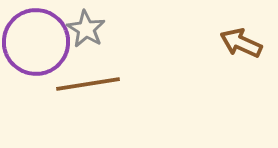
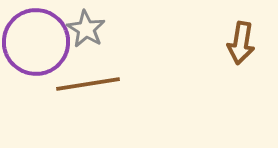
brown arrow: rotated 105 degrees counterclockwise
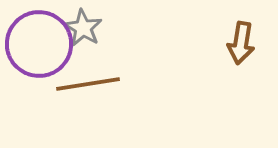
gray star: moved 3 px left, 1 px up
purple circle: moved 3 px right, 2 px down
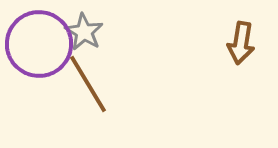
gray star: moved 1 px right, 4 px down
brown line: rotated 68 degrees clockwise
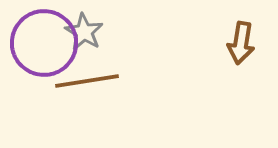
purple circle: moved 5 px right, 1 px up
brown line: moved 1 px left, 3 px up; rotated 68 degrees counterclockwise
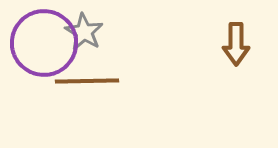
brown arrow: moved 5 px left, 1 px down; rotated 9 degrees counterclockwise
brown line: rotated 8 degrees clockwise
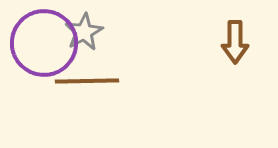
gray star: rotated 12 degrees clockwise
brown arrow: moved 1 px left, 2 px up
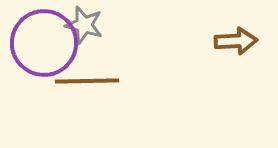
gray star: moved 7 px up; rotated 27 degrees counterclockwise
brown arrow: moved 1 px right, 1 px up; rotated 93 degrees counterclockwise
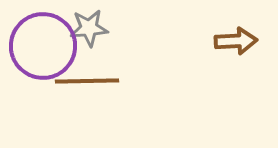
gray star: moved 5 px right, 3 px down; rotated 21 degrees counterclockwise
purple circle: moved 1 px left, 3 px down
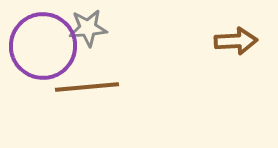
gray star: moved 1 px left
brown line: moved 6 px down; rotated 4 degrees counterclockwise
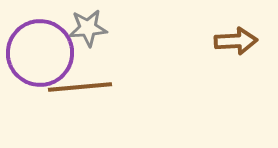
purple circle: moved 3 px left, 7 px down
brown line: moved 7 px left
